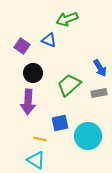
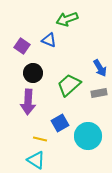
blue square: rotated 18 degrees counterclockwise
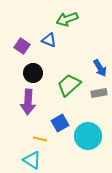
cyan triangle: moved 4 px left
